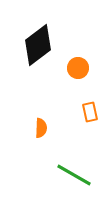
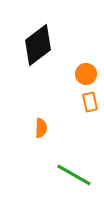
orange circle: moved 8 px right, 6 px down
orange rectangle: moved 10 px up
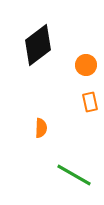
orange circle: moved 9 px up
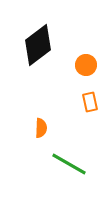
green line: moved 5 px left, 11 px up
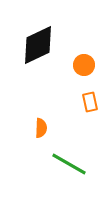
black diamond: rotated 12 degrees clockwise
orange circle: moved 2 px left
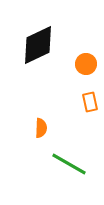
orange circle: moved 2 px right, 1 px up
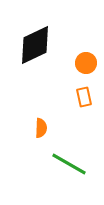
black diamond: moved 3 px left
orange circle: moved 1 px up
orange rectangle: moved 6 px left, 5 px up
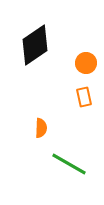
black diamond: rotated 9 degrees counterclockwise
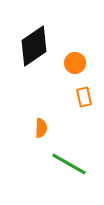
black diamond: moved 1 px left, 1 px down
orange circle: moved 11 px left
